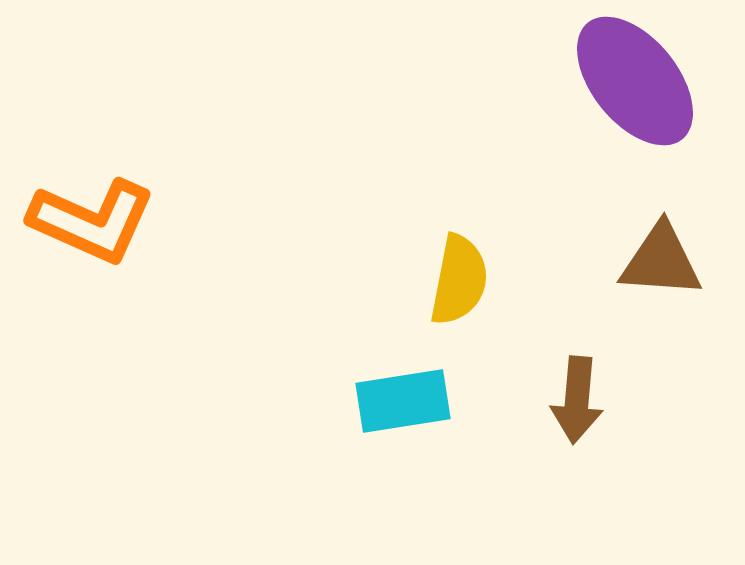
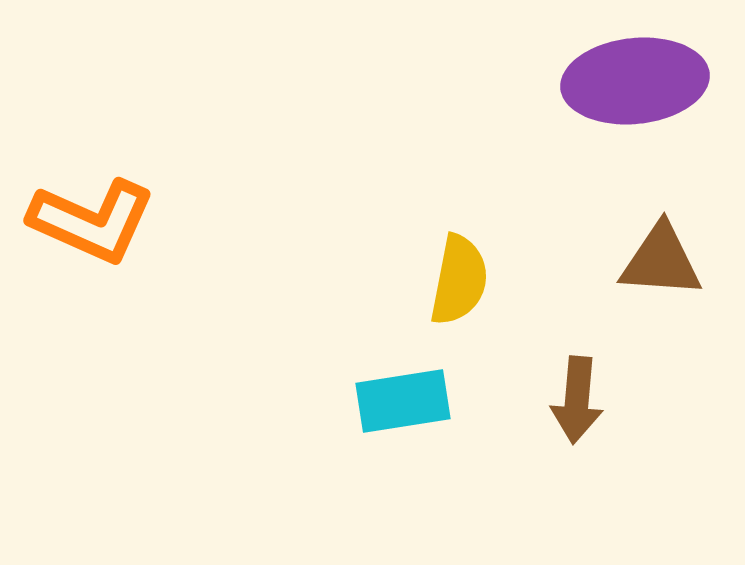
purple ellipse: rotated 57 degrees counterclockwise
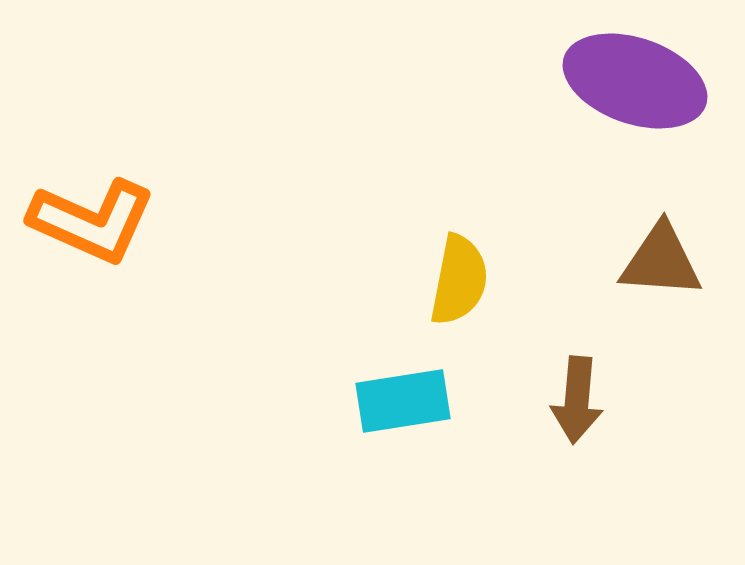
purple ellipse: rotated 25 degrees clockwise
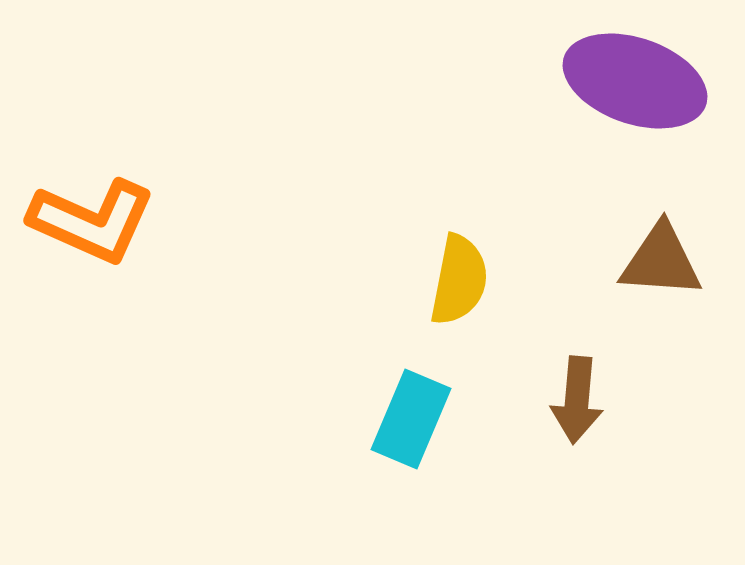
cyan rectangle: moved 8 px right, 18 px down; rotated 58 degrees counterclockwise
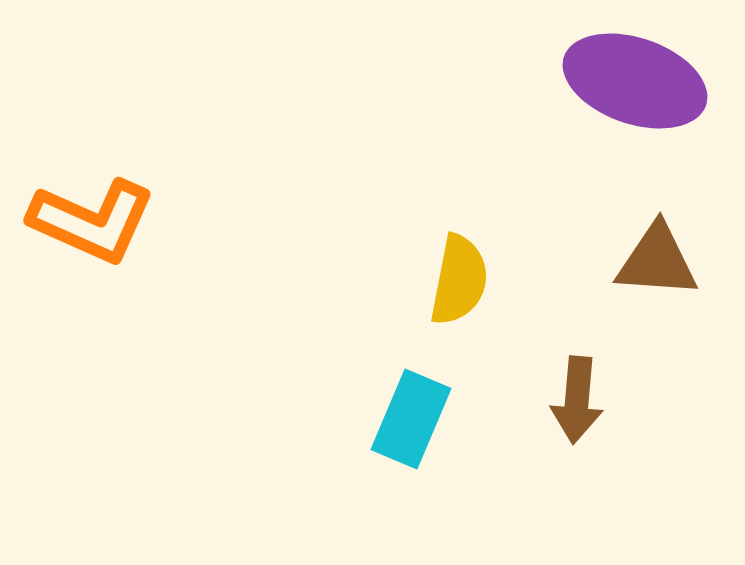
brown triangle: moved 4 px left
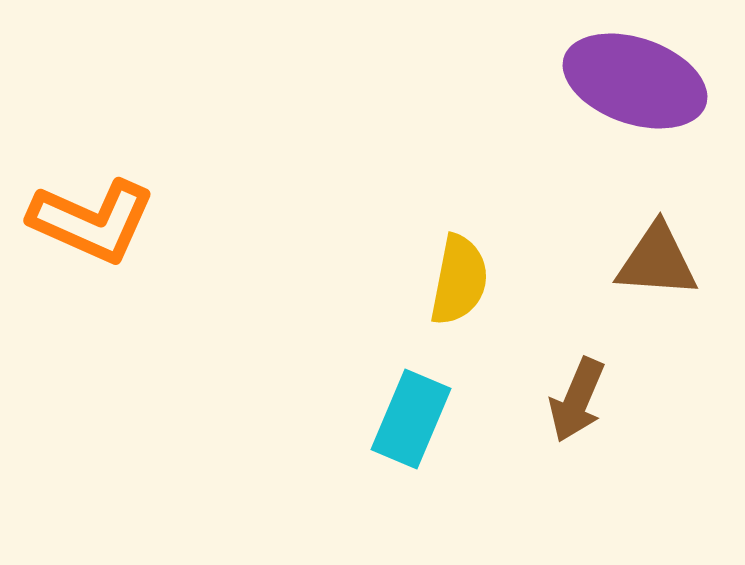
brown arrow: rotated 18 degrees clockwise
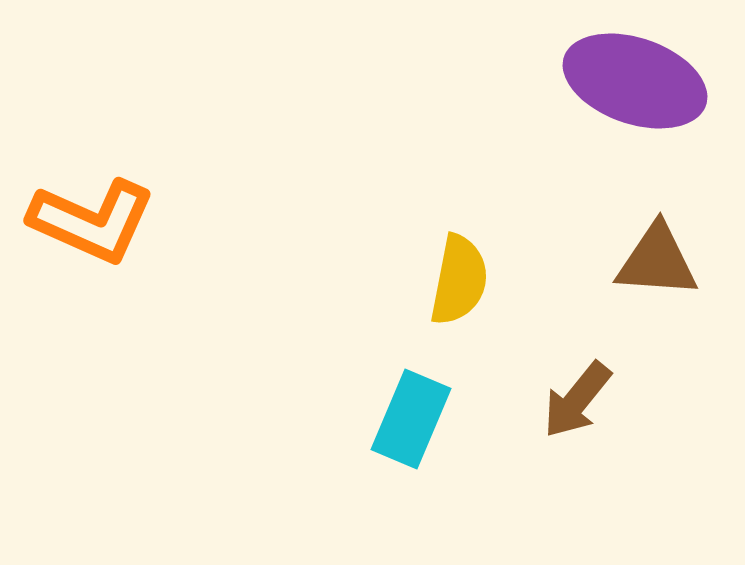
brown arrow: rotated 16 degrees clockwise
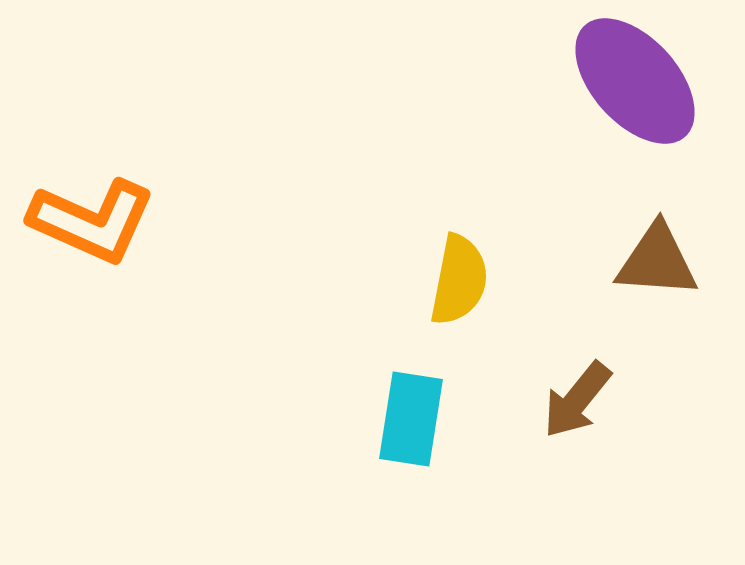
purple ellipse: rotated 29 degrees clockwise
cyan rectangle: rotated 14 degrees counterclockwise
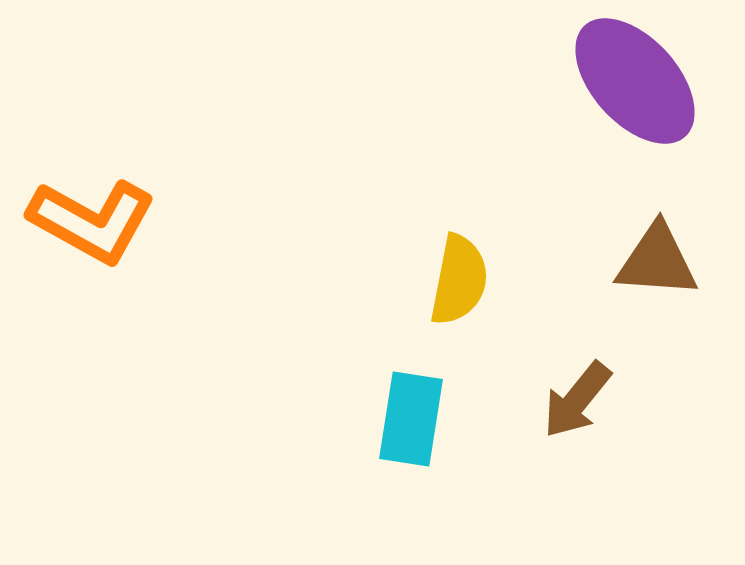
orange L-shape: rotated 5 degrees clockwise
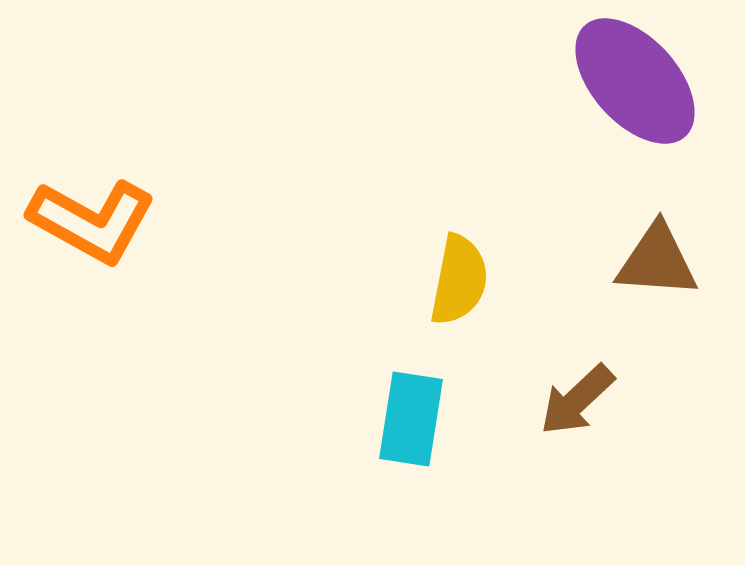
brown arrow: rotated 8 degrees clockwise
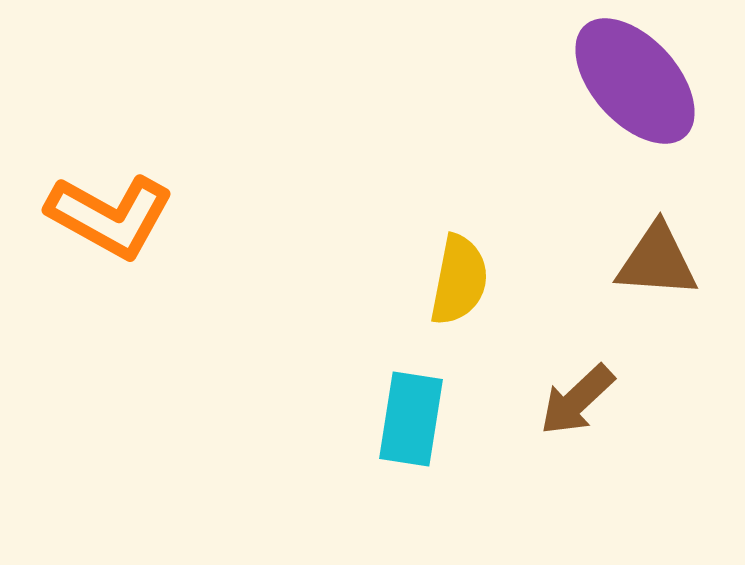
orange L-shape: moved 18 px right, 5 px up
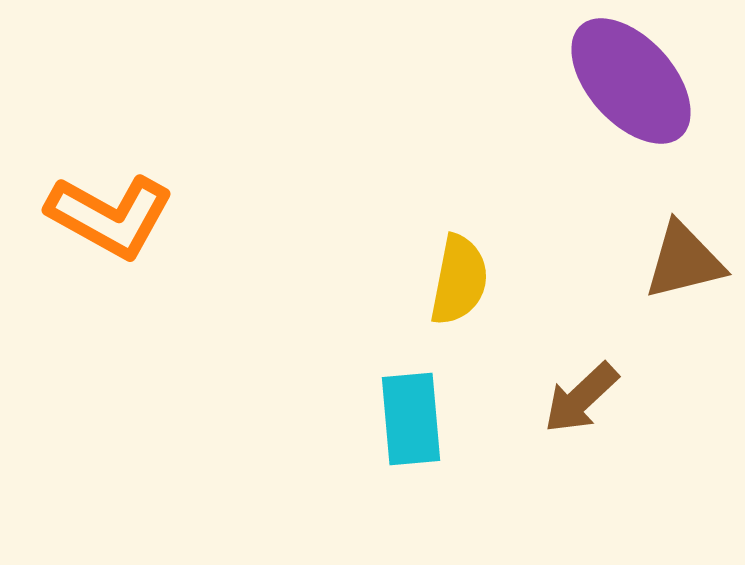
purple ellipse: moved 4 px left
brown triangle: moved 27 px right; rotated 18 degrees counterclockwise
brown arrow: moved 4 px right, 2 px up
cyan rectangle: rotated 14 degrees counterclockwise
